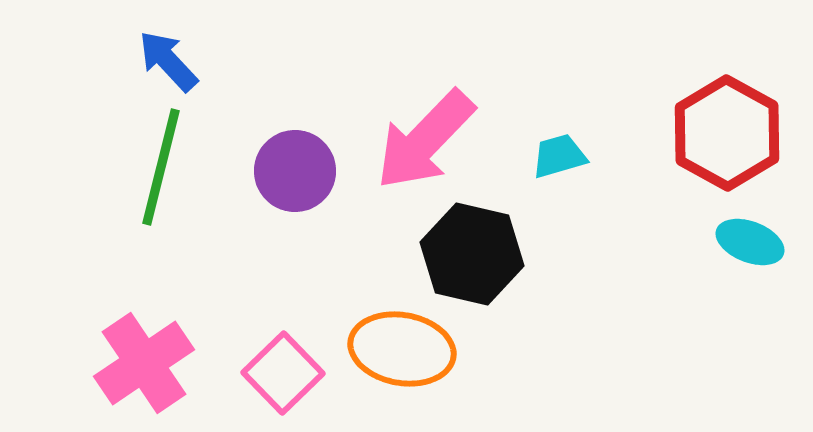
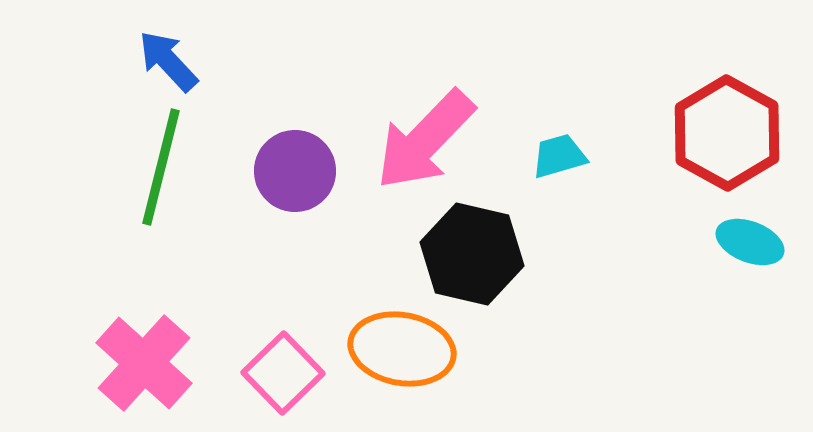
pink cross: rotated 14 degrees counterclockwise
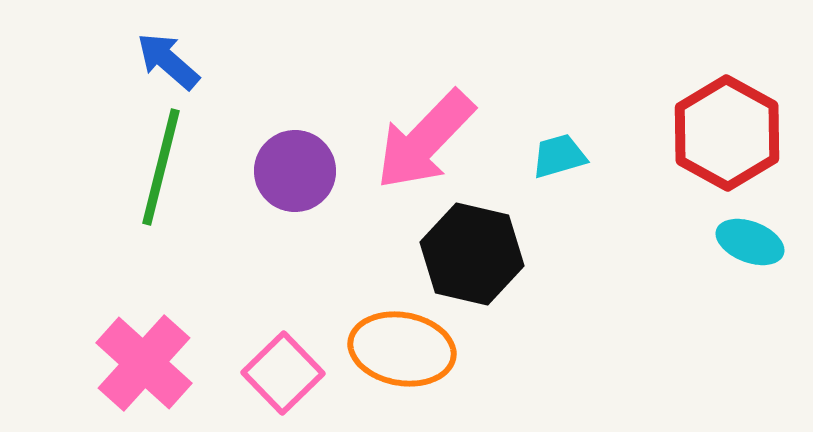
blue arrow: rotated 6 degrees counterclockwise
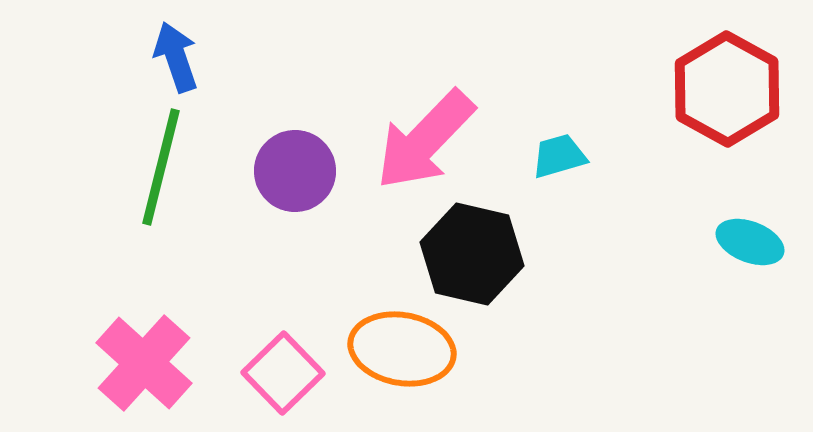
blue arrow: moved 8 px right, 4 px up; rotated 30 degrees clockwise
red hexagon: moved 44 px up
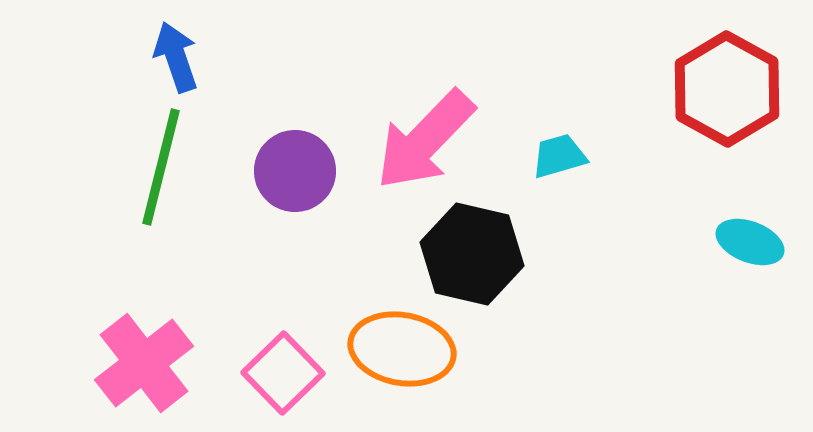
pink cross: rotated 10 degrees clockwise
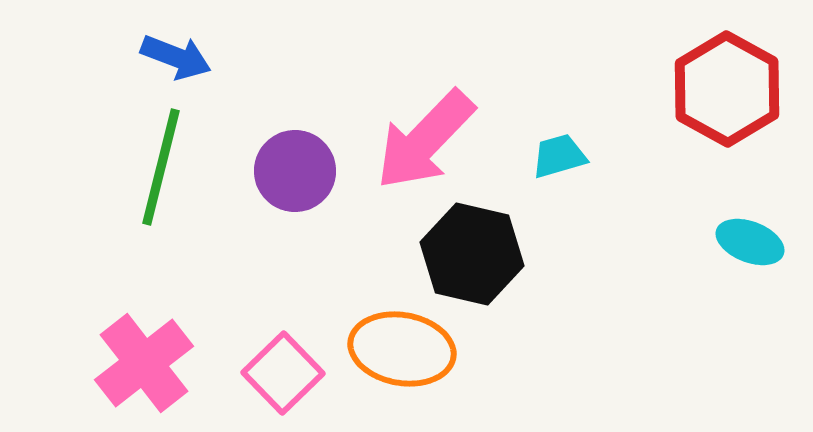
blue arrow: rotated 130 degrees clockwise
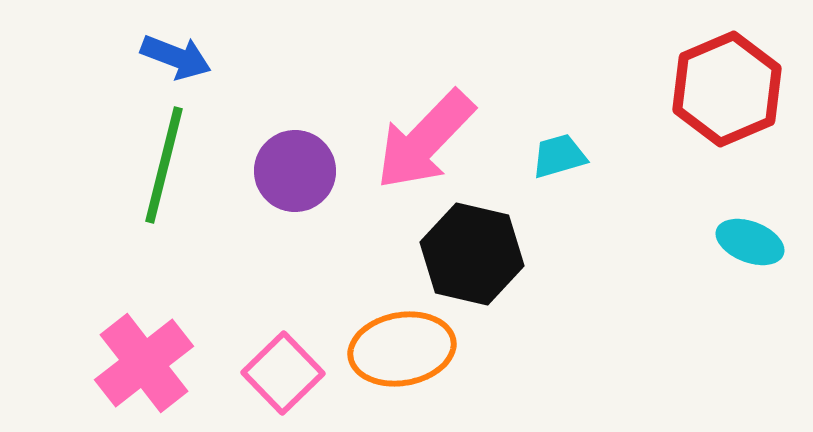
red hexagon: rotated 8 degrees clockwise
green line: moved 3 px right, 2 px up
orange ellipse: rotated 20 degrees counterclockwise
